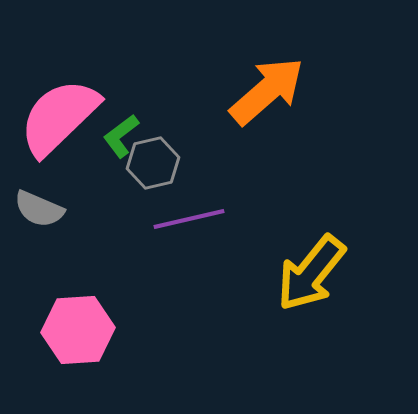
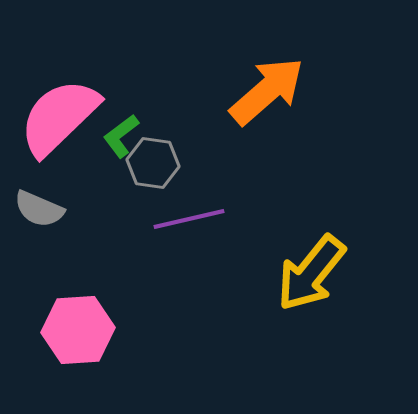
gray hexagon: rotated 21 degrees clockwise
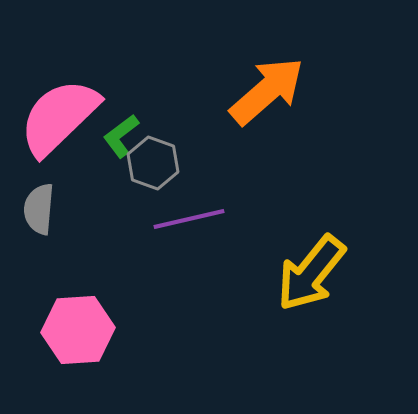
gray hexagon: rotated 12 degrees clockwise
gray semicircle: rotated 72 degrees clockwise
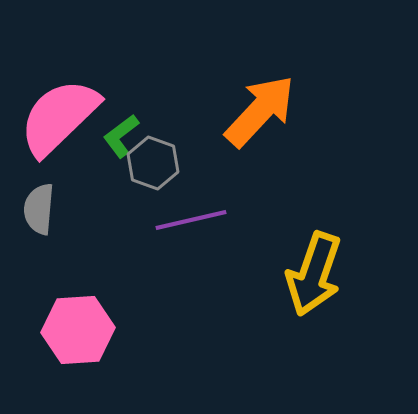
orange arrow: moved 7 px left, 20 px down; rotated 6 degrees counterclockwise
purple line: moved 2 px right, 1 px down
yellow arrow: moved 3 px right, 1 px down; rotated 20 degrees counterclockwise
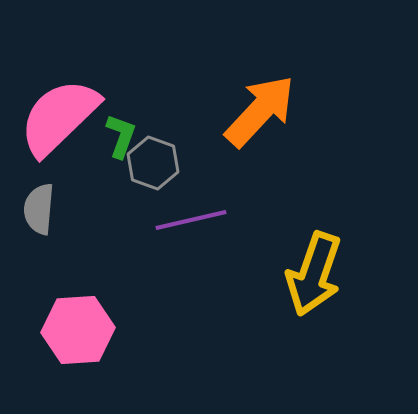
green L-shape: rotated 147 degrees clockwise
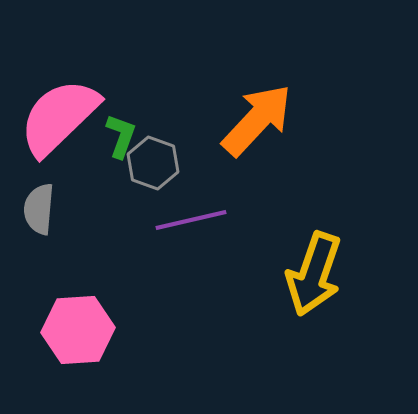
orange arrow: moved 3 px left, 9 px down
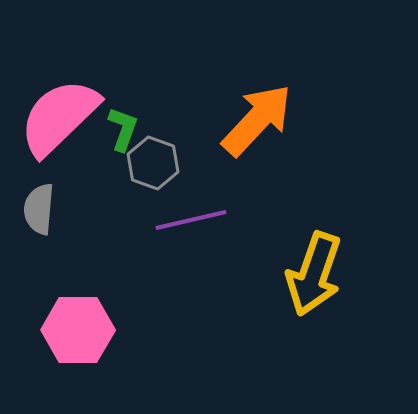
green L-shape: moved 2 px right, 7 px up
pink hexagon: rotated 4 degrees clockwise
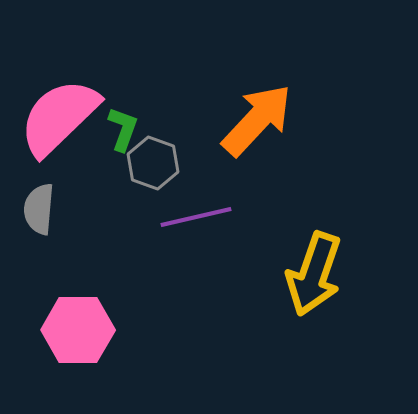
purple line: moved 5 px right, 3 px up
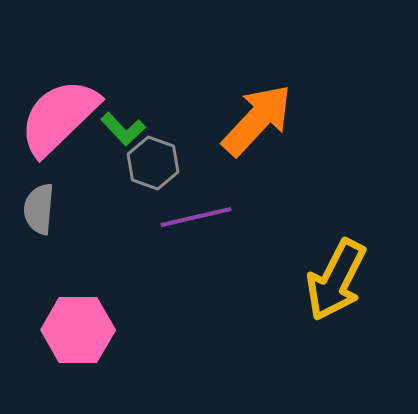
green L-shape: rotated 117 degrees clockwise
yellow arrow: moved 22 px right, 6 px down; rotated 8 degrees clockwise
